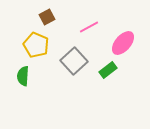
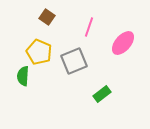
brown square: rotated 28 degrees counterclockwise
pink line: rotated 42 degrees counterclockwise
yellow pentagon: moved 3 px right, 7 px down
gray square: rotated 20 degrees clockwise
green rectangle: moved 6 px left, 24 px down
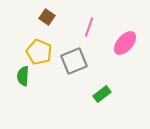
pink ellipse: moved 2 px right
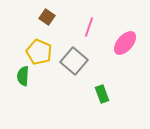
gray square: rotated 28 degrees counterclockwise
green rectangle: rotated 72 degrees counterclockwise
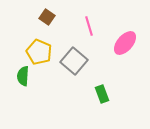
pink line: moved 1 px up; rotated 36 degrees counterclockwise
